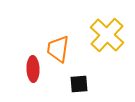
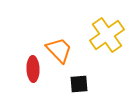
yellow cross: rotated 12 degrees clockwise
orange trapezoid: moved 1 px right, 1 px down; rotated 128 degrees clockwise
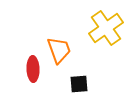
yellow cross: moved 1 px left, 7 px up
orange trapezoid: rotated 24 degrees clockwise
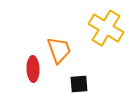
yellow cross: rotated 24 degrees counterclockwise
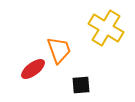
red ellipse: rotated 55 degrees clockwise
black square: moved 2 px right, 1 px down
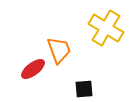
black square: moved 3 px right, 4 px down
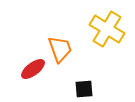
yellow cross: moved 1 px right, 1 px down
orange trapezoid: moved 1 px right, 1 px up
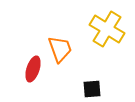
red ellipse: rotated 35 degrees counterclockwise
black square: moved 8 px right
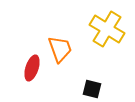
red ellipse: moved 1 px left, 1 px up
black square: rotated 18 degrees clockwise
